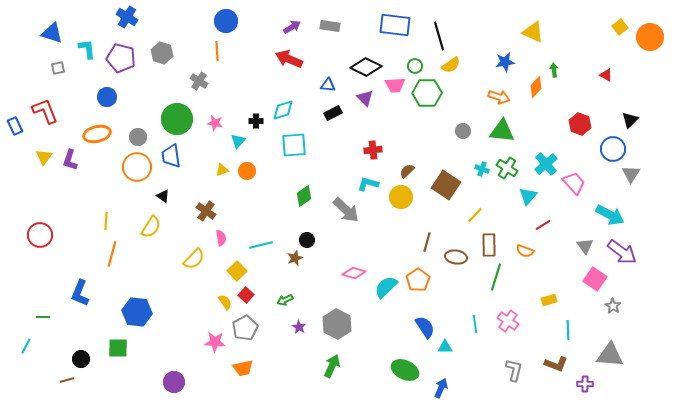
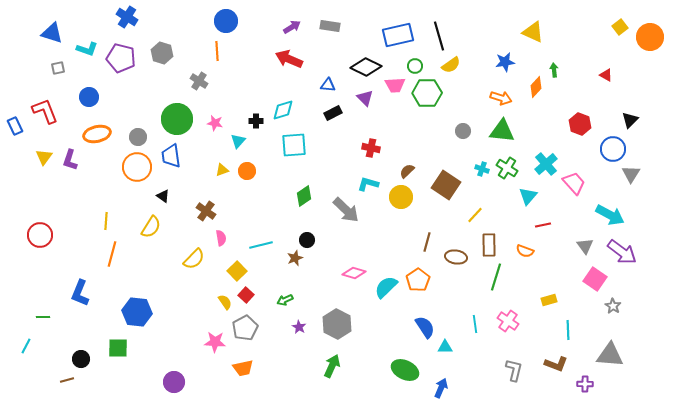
blue rectangle at (395, 25): moved 3 px right, 10 px down; rotated 20 degrees counterclockwise
cyan L-shape at (87, 49): rotated 115 degrees clockwise
blue circle at (107, 97): moved 18 px left
orange arrow at (499, 97): moved 2 px right, 1 px down
red cross at (373, 150): moved 2 px left, 2 px up; rotated 18 degrees clockwise
red line at (543, 225): rotated 21 degrees clockwise
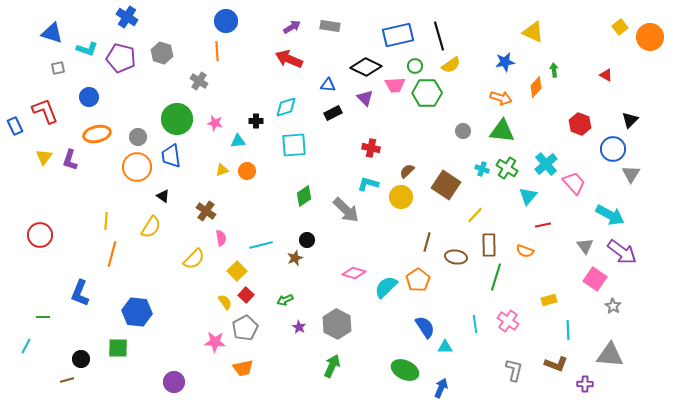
cyan diamond at (283, 110): moved 3 px right, 3 px up
cyan triangle at (238, 141): rotated 42 degrees clockwise
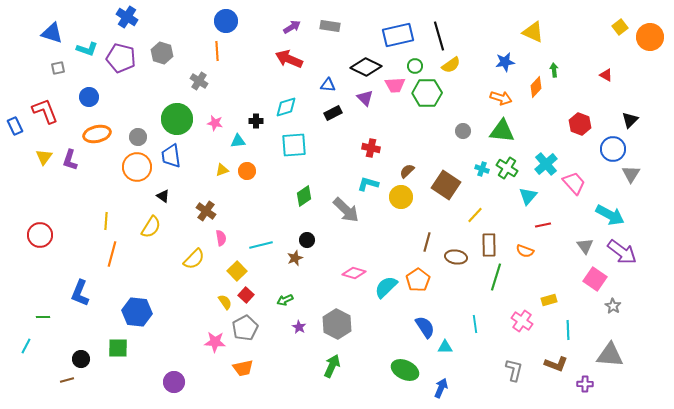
pink cross at (508, 321): moved 14 px right
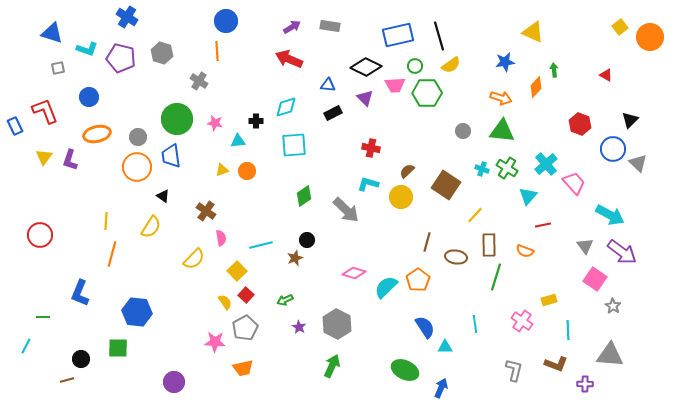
gray triangle at (631, 174): moved 7 px right, 11 px up; rotated 18 degrees counterclockwise
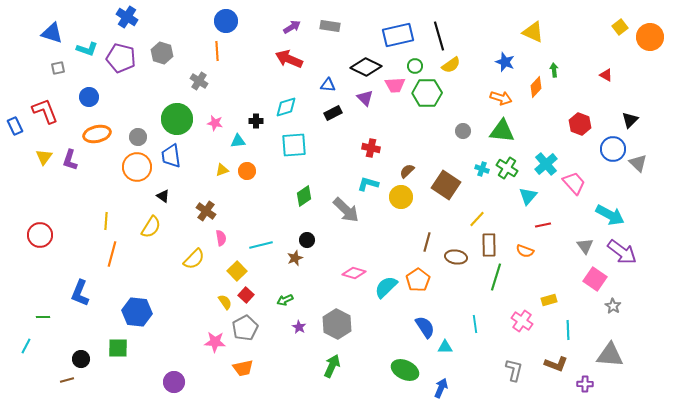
blue star at (505, 62): rotated 30 degrees clockwise
yellow line at (475, 215): moved 2 px right, 4 px down
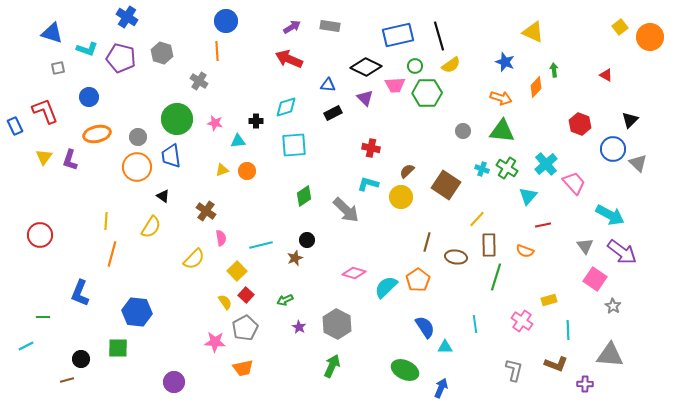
cyan line at (26, 346): rotated 35 degrees clockwise
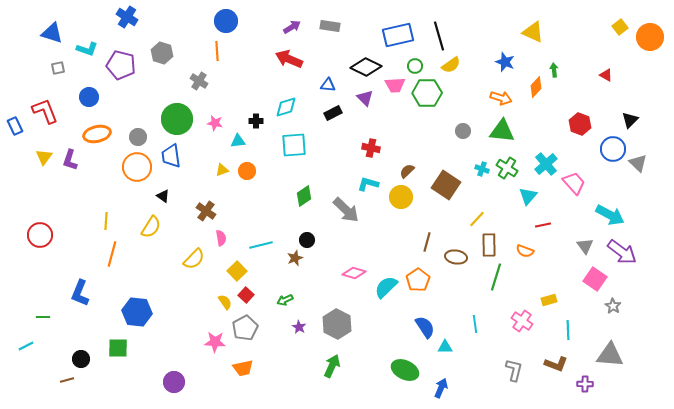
purple pentagon at (121, 58): moved 7 px down
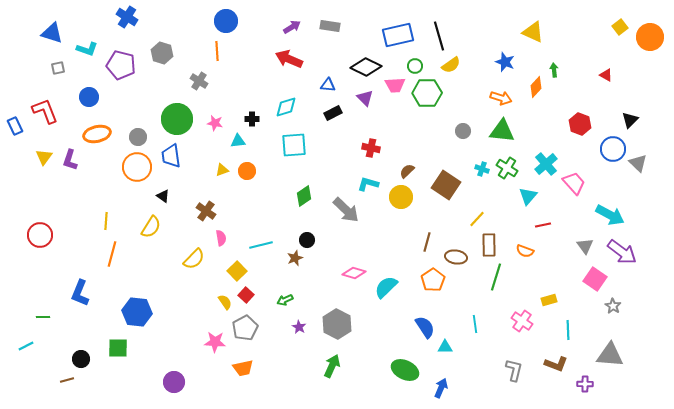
black cross at (256, 121): moved 4 px left, 2 px up
orange pentagon at (418, 280): moved 15 px right
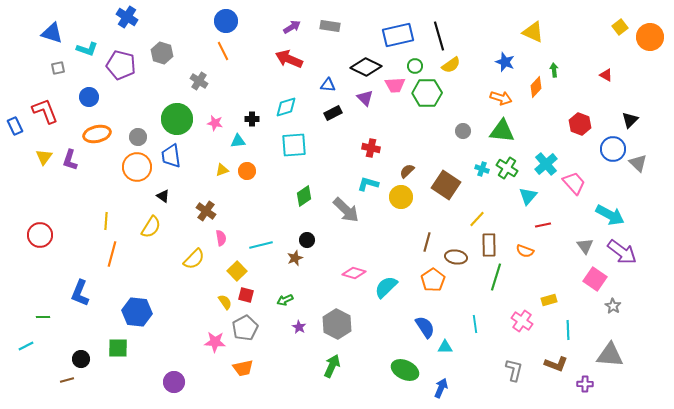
orange line at (217, 51): moved 6 px right; rotated 24 degrees counterclockwise
red square at (246, 295): rotated 28 degrees counterclockwise
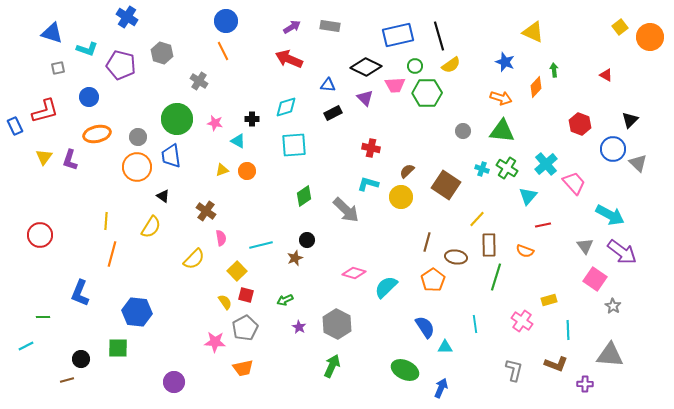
red L-shape at (45, 111): rotated 96 degrees clockwise
cyan triangle at (238, 141): rotated 35 degrees clockwise
